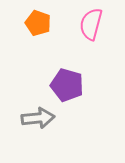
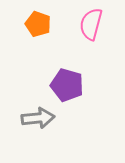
orange pentagon: moved 1 px down
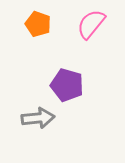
pink semicircle: rotated 24 degrees clockwise
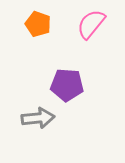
purple pentagon: rotated 12 degrees counterclockwise
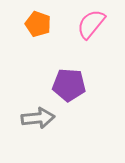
purple pentagon: moved 2 px right
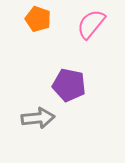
orange pentagon: moved 5 px up
purple pentagon: rotated 8 degrees clockwise
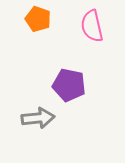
pink semicircle: moved 1 px right, 2 px down; rotated 52 degrees counterclockwise
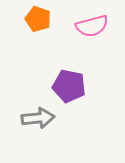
pink semicircle: rotated 92 degrees counterclockwise
purple pentagon: moved 1 px down
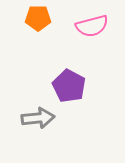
orange pentagon: moved 1 px up; rotated 20 degrees counterclockwise
purple pentagon: rotated 16 degrees clockwise
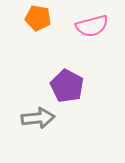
orange pentagon: rotated 10 degrees clockwise
purple pentagon: moved 2 px left
